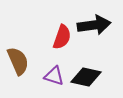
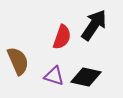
black arrow: rotated 48 degrees counterclockwise
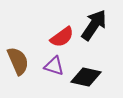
red semicircle: rotated 35 degrees clockwise
purple triangle: moved 10 px up
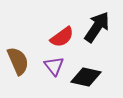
black arrow: moved 3 px right, 2 px down
purple triangle: rotated 35 degrees clockwise
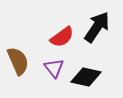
purple triangle: moved 2 px down
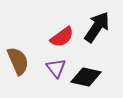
purple triangle: moved 2 px right
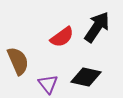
purple triangle: moved 8 px left, 16 px down
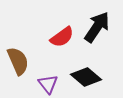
black diamond: rotated 28 degrees clockwise
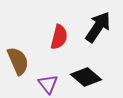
black arrow: moved 1 px right
red semicircle: moved 3 px left; rotated 40 degrees counterclockwise
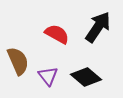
red semicircle: moved 2 px left, 3 px up; rotated 75 degrees counterclockwise
purple triangle: moved 8 px up
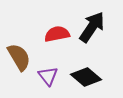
black arrow: moved 6 px left
red semicircle: rotated 40 degrees counterclockwise
brown semicircle: moved 1 px right, 4 px up; rotated 8 degrees counterclockwise
